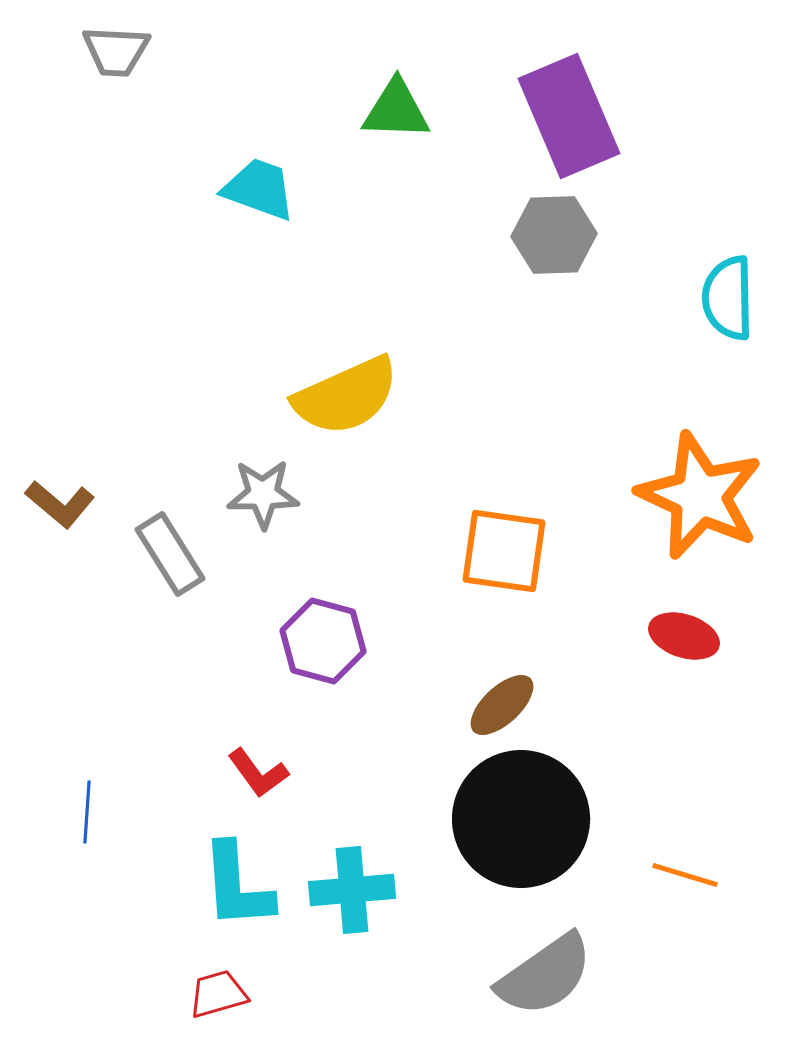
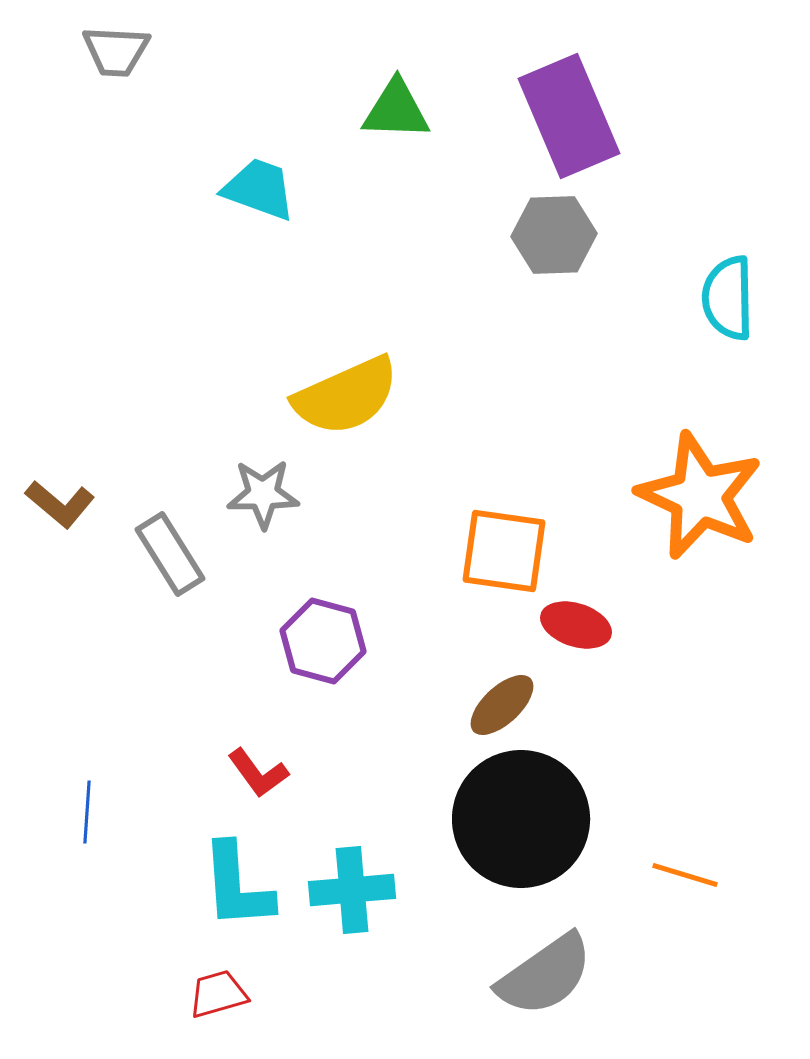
red ellipse: moved 108 px left, 11 px up
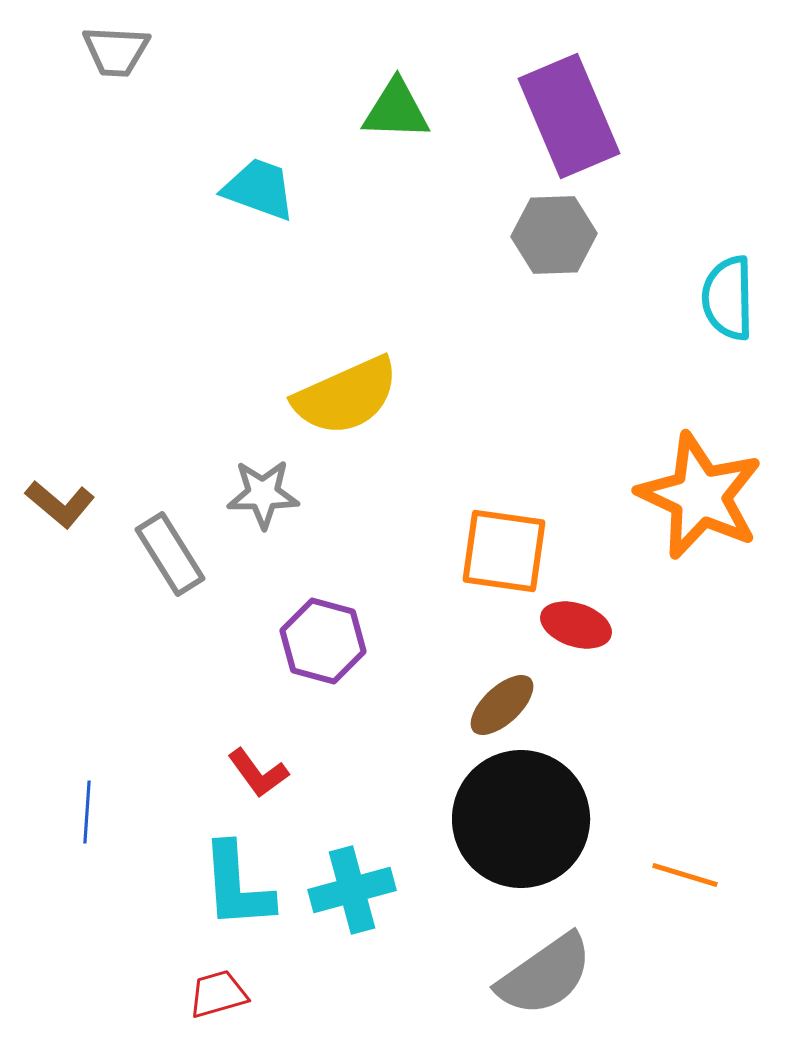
cyan cross: rotated 10 degrees counterclockwise
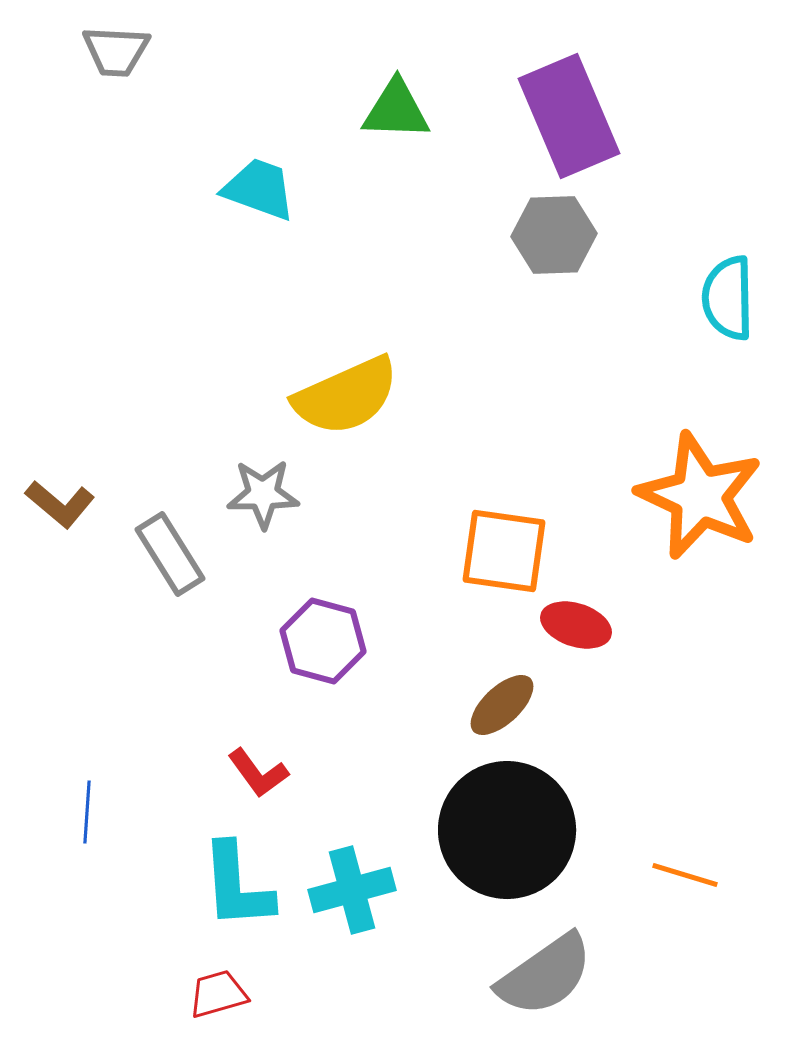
black circle: moved 14 px left, 11 px down
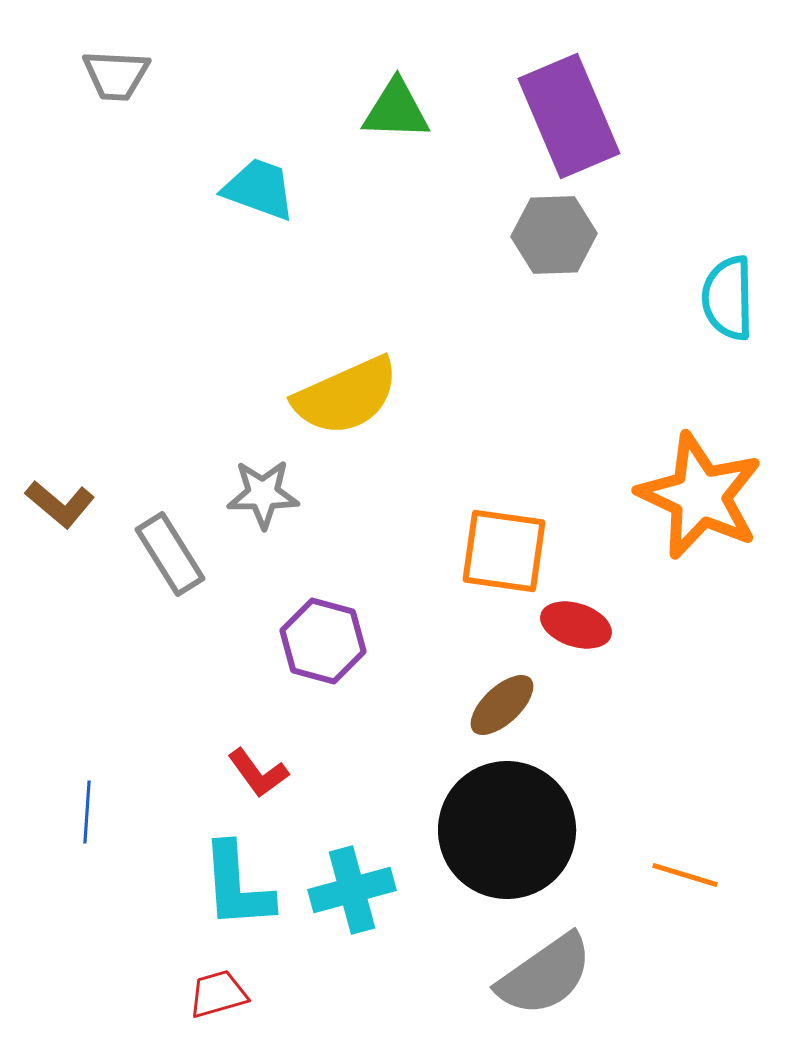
gray trapezoid: moved 24 px down
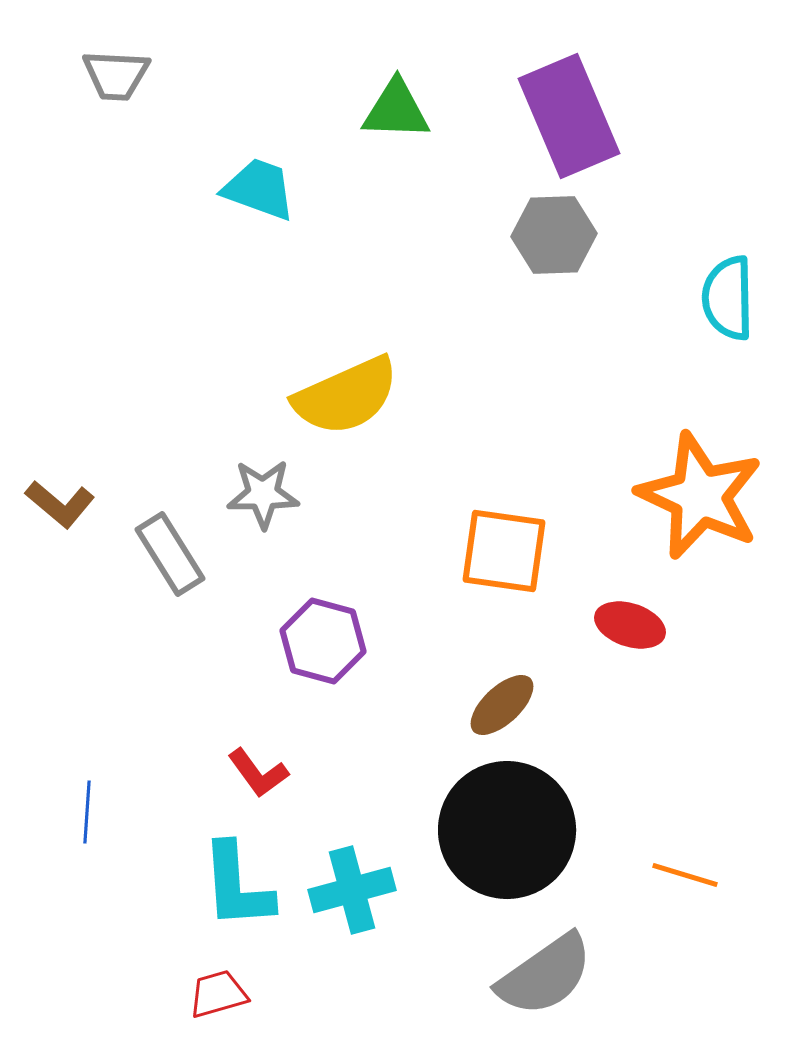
red ellipse: moved 54 px right
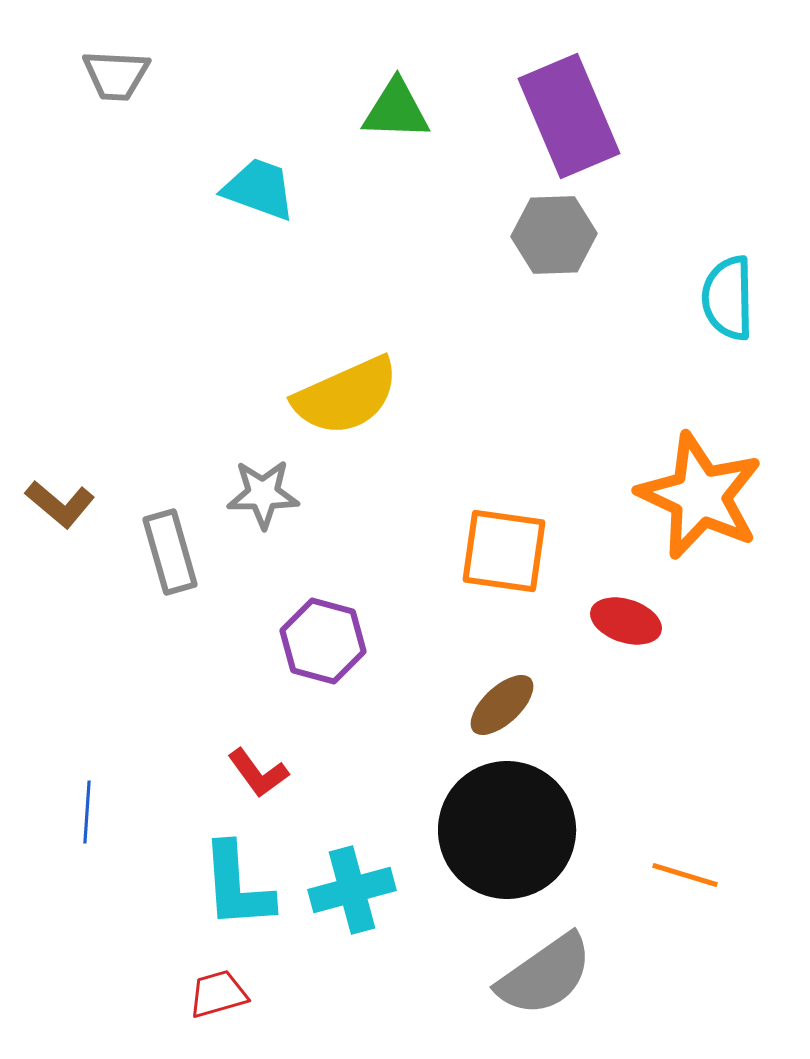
gray rectangle: moved 2 px up; rotated 16 degrees clockwise
red ellipse: moved 4 px left, 4 px up
